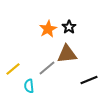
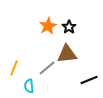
orange star: moved 3 px up
yellow line: moved 1 px right, 1 px up; rotated 28 degrees counterclockwise
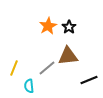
brown triangle: moved 1 px right, 2 px down
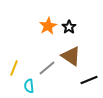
brown triangle: moved 3 px right; rotated 40 degrees clockwise
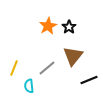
brown triangle: moved 2 px right; rotated 35 degrees clockwise
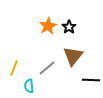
black line: moved 2 px right; rotated 24 degrees clockwise
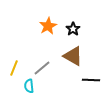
black star: moved 4 px right, 2 px down
brown triangle: rotated 40 degrees counterclockwise
gray line: moved 5 px left
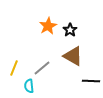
black star: moved 3 px left, 1 px down
black line: moved 1 px down
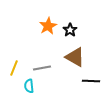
brown triangle: moved 2 px right, 1 px down
gray line: rotated 30 degrees clockwise
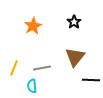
orange star: moved 15 px left
black star: moved 4 px right, 8 px up
brown triangle: rotated 40 degrees clockwise
black line: moved 1 px up
cyan semicircle: moved 3 px right
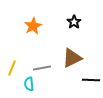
brown triangle: moved 3 px left, 1 px down; rotated 25 degrees clockwise
yellow line: moved 2 px left
cyan semicircle: moved 3 px left, 2 px up
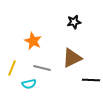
black star: rotated 24 degrees clockwise
orange star: moved 15 px down; rotated 18 degrees counterclockwise
gray line: rotated 24 degrees clockwise
cyan semicircle: rotated 96 degrees counterclockwise
